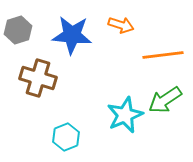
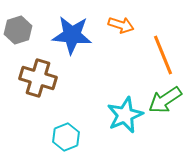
orange line: rotated 75 degrees clockwise
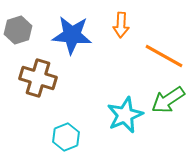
orange arrow: rotated 75 degrees clockwise
orange line: moved 1 px right, 1 px down; rotated 39 degrees counterclockwise
green arrow: moved 3 px right
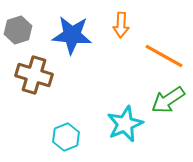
brown cross: moved 4 px left, 3 px up
cyan star: moved 9 px down
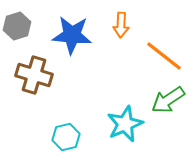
gray hexagon: moved 1 px left, 4 px up
orange line: rotated 9 degrees clockwise
cyan hexagon: rotated 8 degrees clockwise
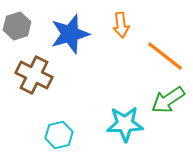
orange arrow: rotated 10 degrees counterclockwise
blue star: moved 2 px left, 1 px up; rotated 21 degrees counterclockwise
orange line: moved 1 px right
brown cross: rotated 9 degrees clockwise
cyan star: rotated 21 degrees clockwise
cyan hexagon: moved 7 px left, 2 px up
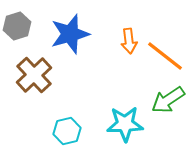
orange arrow: moved 8 px right, 16 px down
brown cross: rotated 21 degrees clockwise
cyan hexagon: moved 8 px right, 4 px up
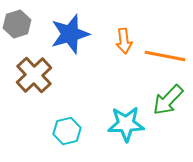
gray hexagon: moved 2 px up
orange arrow: moved 5 px left
orange line: rotated 27 degrees counterclockwise
green arrow: rotated 12 degrees counterclockwise
cyan star: moved 1 px right
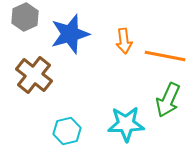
gray hexagon: moved 8 px right, 7 px up; rotated 8 degrees counterclockwise
brown cross: rotated 9 degrees counterclockwise
green arrow: rotated 20 degrees counterclockwise
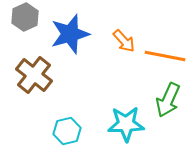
orange arrow: rotated 35 degrees counterclockwise
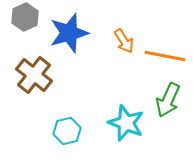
blue star: moved 1 px left, 1 px up
orange arrow: rotated 10 degrees clockwise
cyan star: moved 1 px up; rotated 24 degrees clockwise
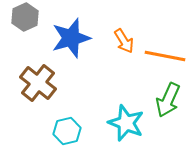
blue star: moved 2 px right, 5 px down
brown cross: moved 4 px right, 8 px down
